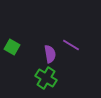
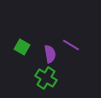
green square: moved 10 px right
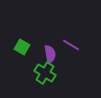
green cross: moved 1 px left, 5 px up
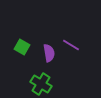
purple semicircle: moved 1 px left, 1 px up
green cross: moved 4 px left, 11 px down
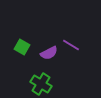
purple semicircle: rotated 72 degrees clockwise
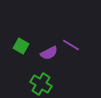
green square: moved 1 px left, 1 px up
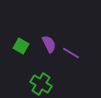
purple line: moved 8 px down
purple semicircle: moved 9 px up; rotated 90 degrees counterclockwise
